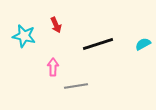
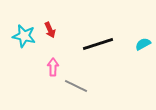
red arrow: moved 6 px left, 5 px down
gray line: rotated 35 degrees clockwise
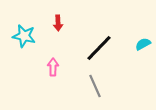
red arrow: moved 8 px right, 7 px up; rotated 21 degrees clockwise
black line: moved 1 px right, 4 px down; rotated 28 degrees counterclockwise
gray line: moved 19 px right; rotated 40 degrees clockwise
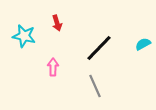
red arrow: moved 1 px left; rotated 14 degrees counterclockwise
